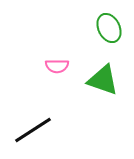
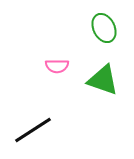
green ellipse: moved 5 px left
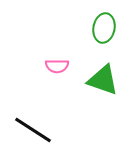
green ellipse: rotated 36 degrees clockwise
black line: rotated 66 degrees clockwise
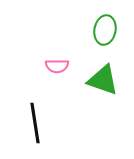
green ellipse: moved 1 px right, 2 px down
black line: moved 2 px right, 7 px up; rotated 48 degrees clockwise
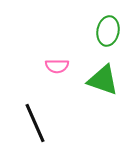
green ellipse: moved 3 px right, 1 px down
black line: rotated 15 degrees counterclockwise
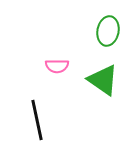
green triangle: rotated 16 degrees clockwise
black line: moved 2 px right, 3 px up; rotated 12 degrees clockwise
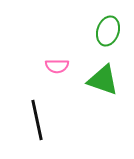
green ellipse: rotated 8 degrees clockwise
green triangle: rotated 16 degrees counterclockwise
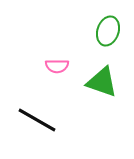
green triangle: moved 1 px left, 2 px down
black line: rotated 48 degrees counterclockwise
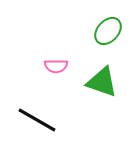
green ellipse: rotated 24 degrees clockwise
pink semicircle: moved 1 px left
